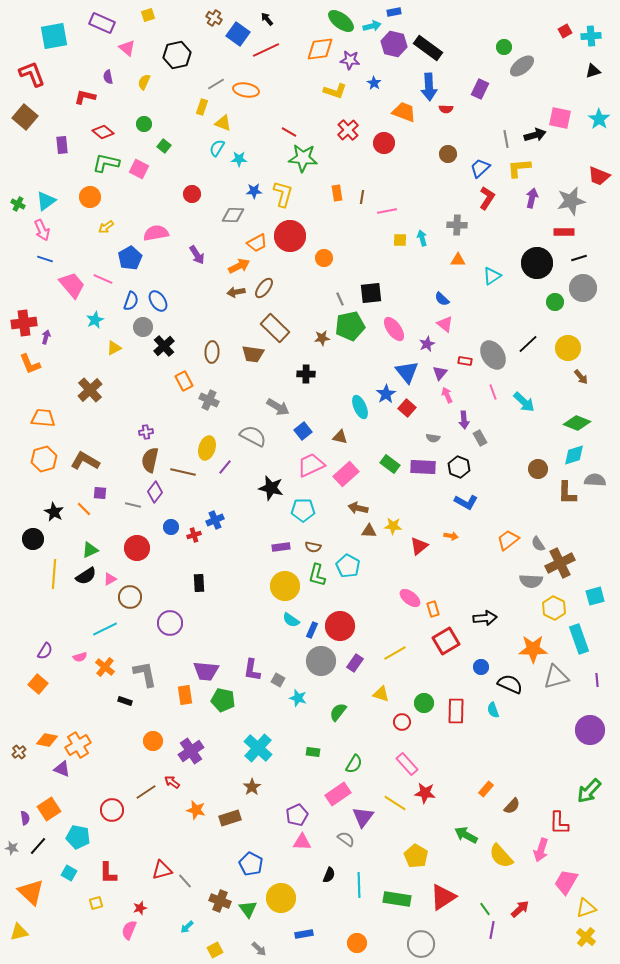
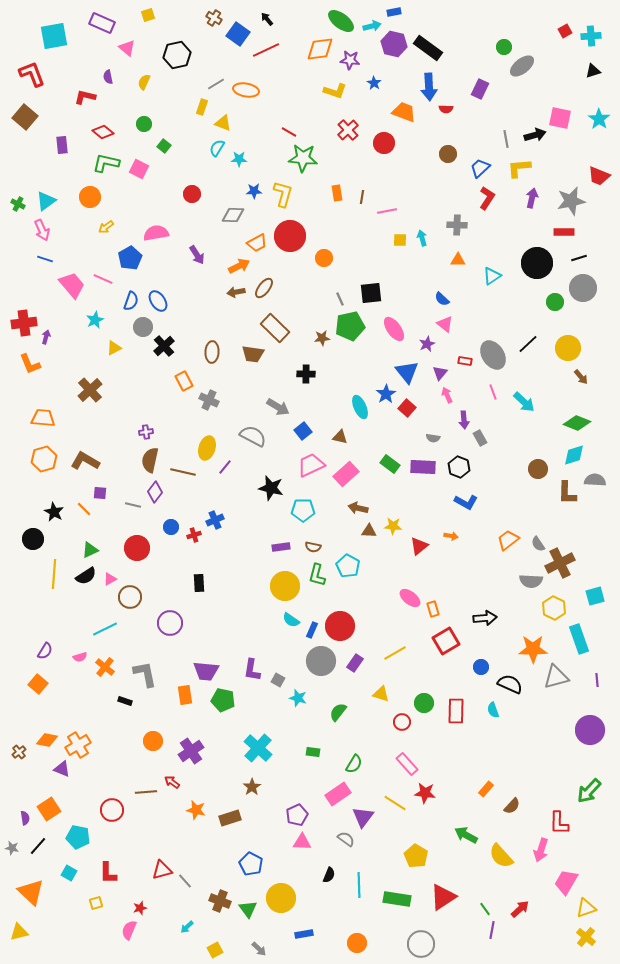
brown line at (146, 792): rotated 30 degrees clockwise
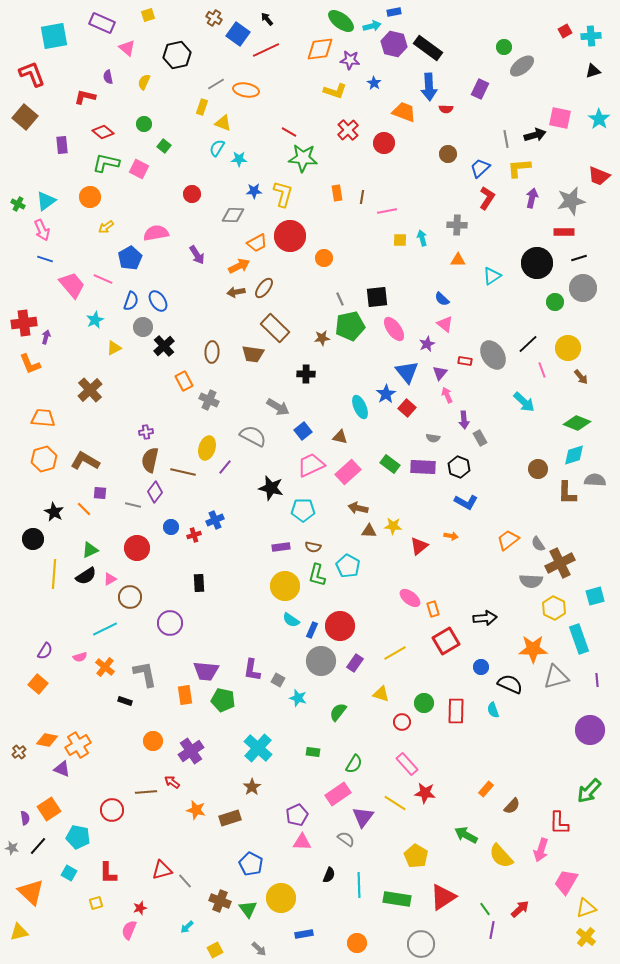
black square at (371, 293): moved 6 px right, 4 px down
pink line at (493, 392): moved 49 px right, 22 px up
pink rectangle at (346, 474): moved 2 px right, 2 px up
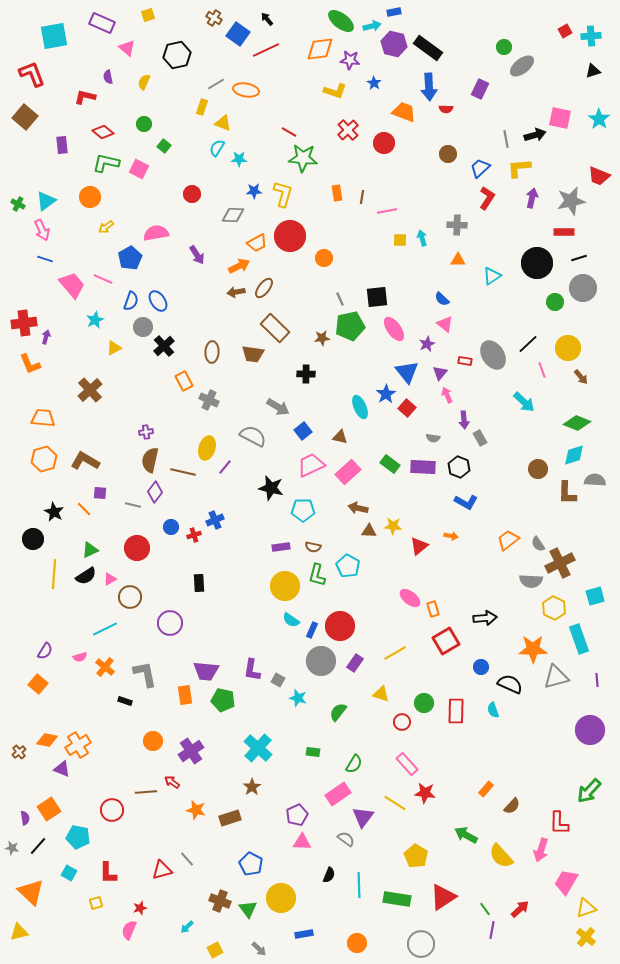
gray line at (185, 881): moved 2 px right, 22 px up
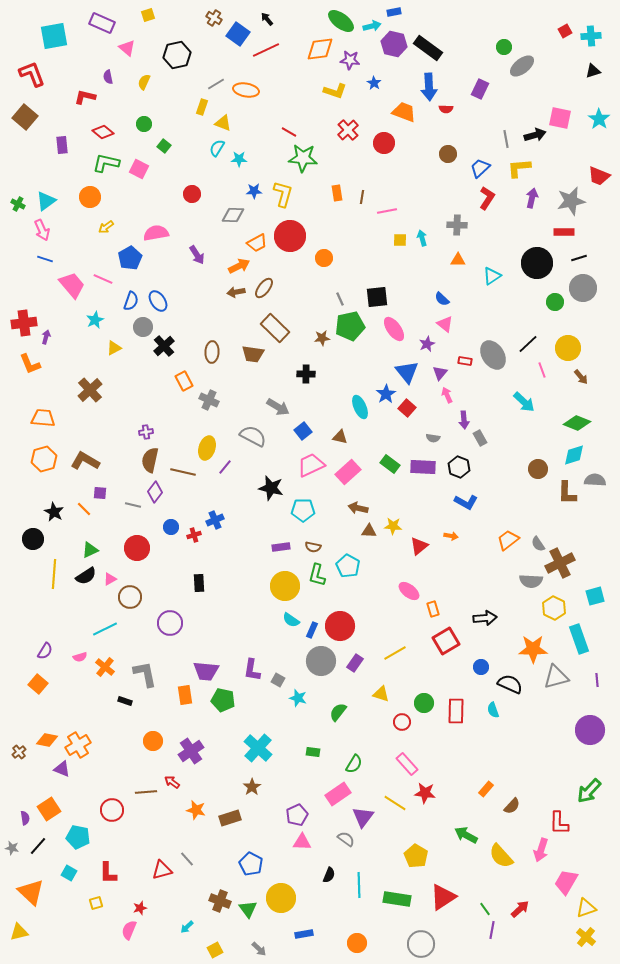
pink ellipse at (410, 598): moved 1 px left, 7 px up
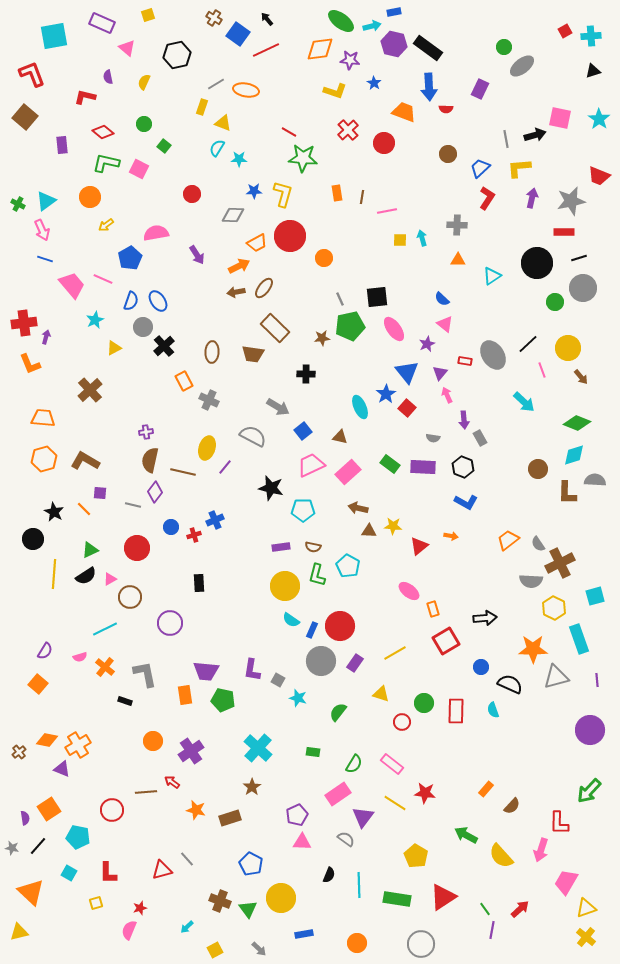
yellow arrow at (106, 227): moved 2 px up
black hexagon at (459, 467): moved 4 px right
pink rectangle at (407, 764): moved 15 px left; rotated 10 degrees counterclockwise
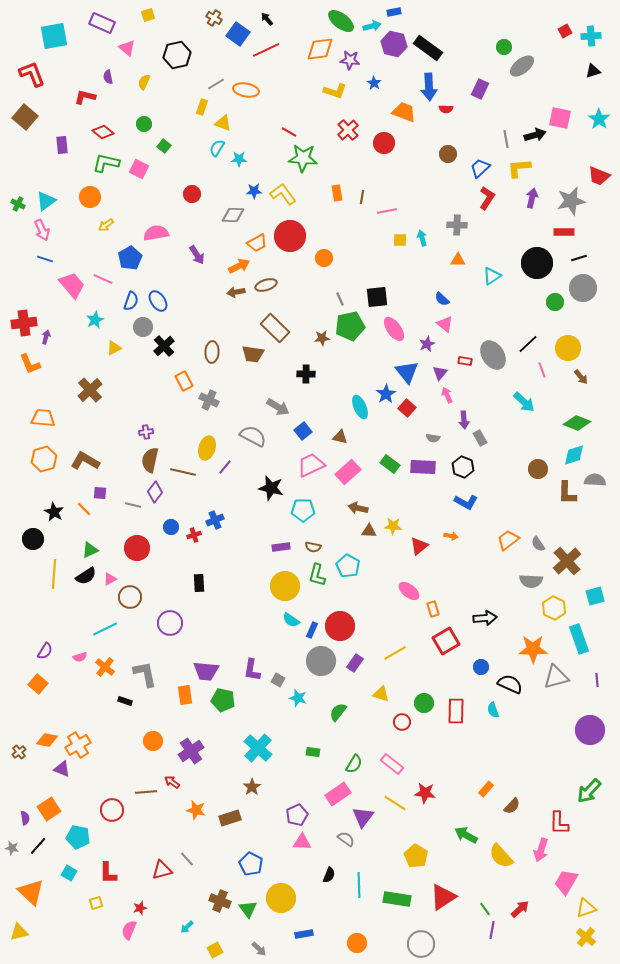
yellow L-shape at (283, 194): rotated 52 degrees counterclockwise
brown ellipse at (264, 288): moved 2 px right, 3 px up; rotated 35 degrees clockwise
brown cross at (560, 563): moved 7 px right, 2 px up; rotated 16 degrees counterclockwise
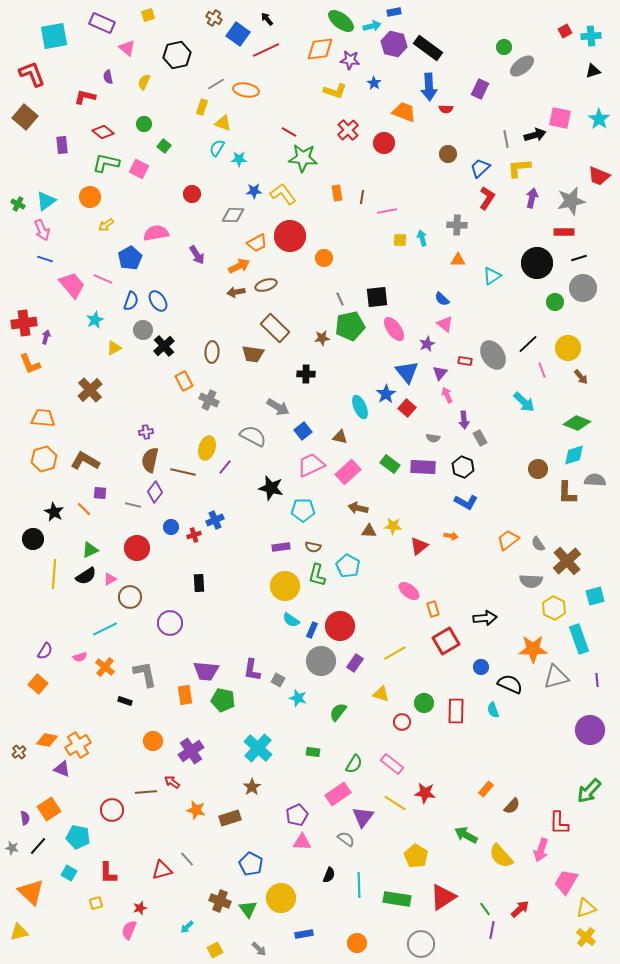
gray circle at (143, 327): moved 3 px down
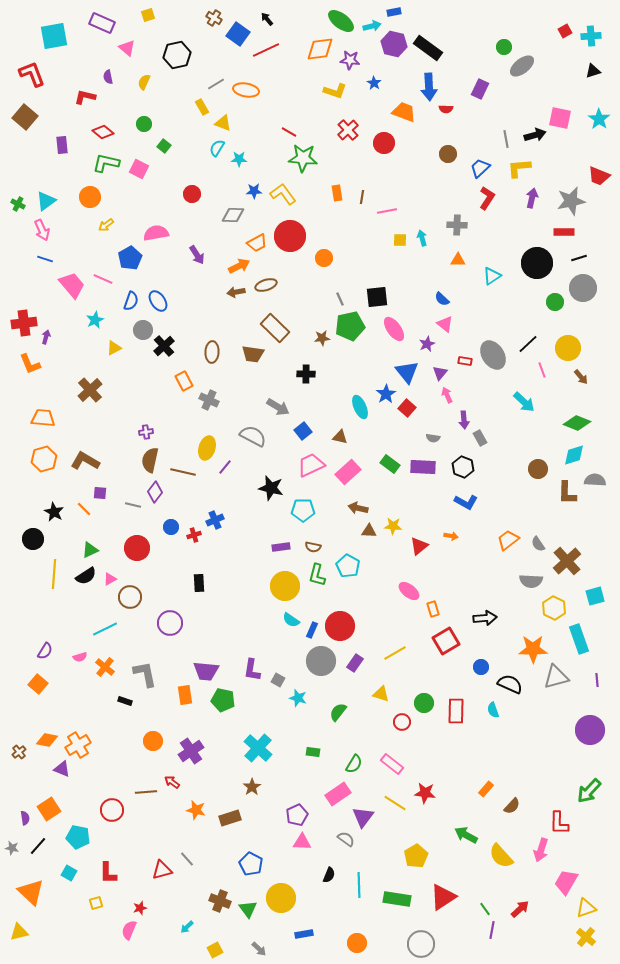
yellow rectangle at (202, 107): rotated 49 degrees counterclockwise
yellow pentagon at (416, 856): rotated 10 degrees clockwise
